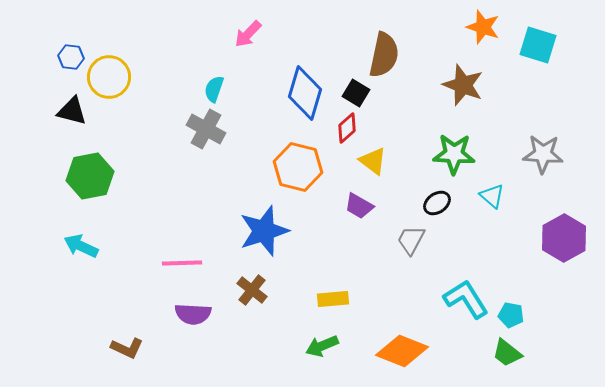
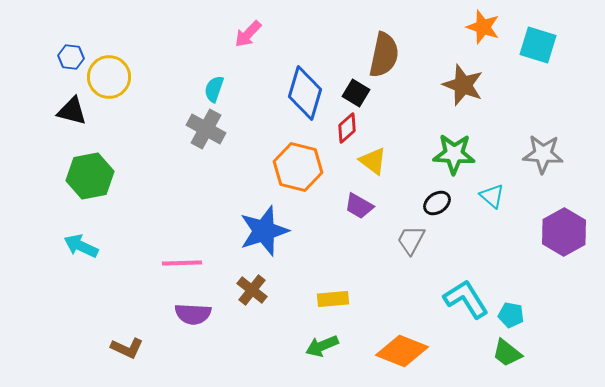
purple hexagon: moved 6 px up
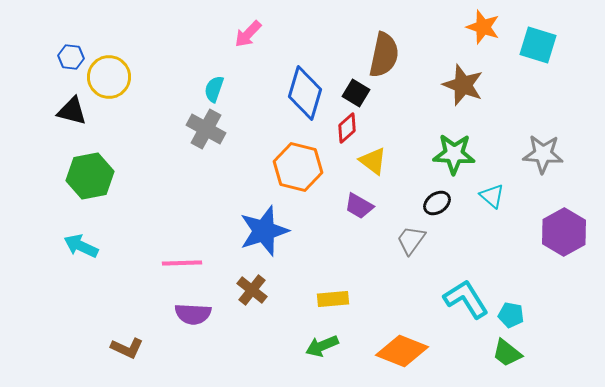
gray trapezoid: rotated 8 degrees clockwise
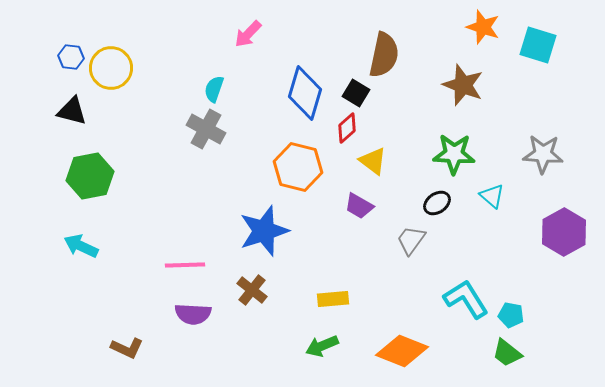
yellow circle: moved 2 px right, 9 px up
pink line: moved 3 px right, 2 px down
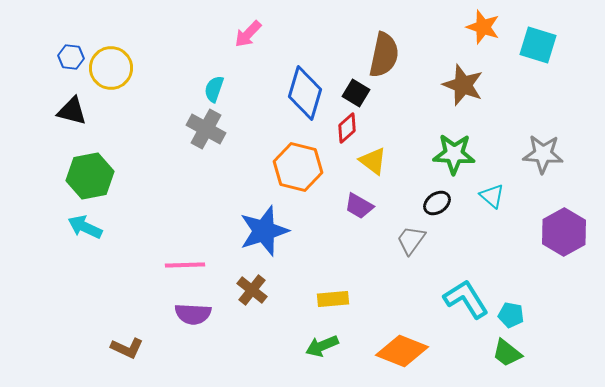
cyan arrow: moved 4 px right, 19 px up
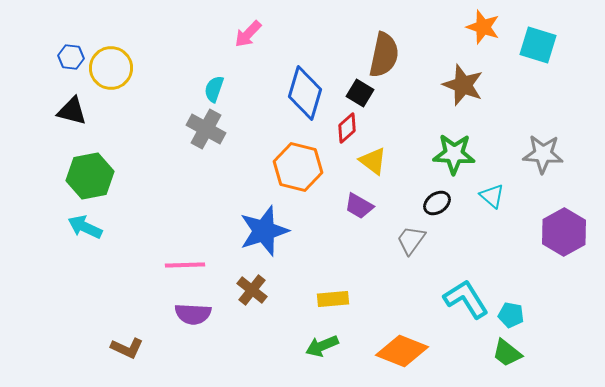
black square: moved 4 px right
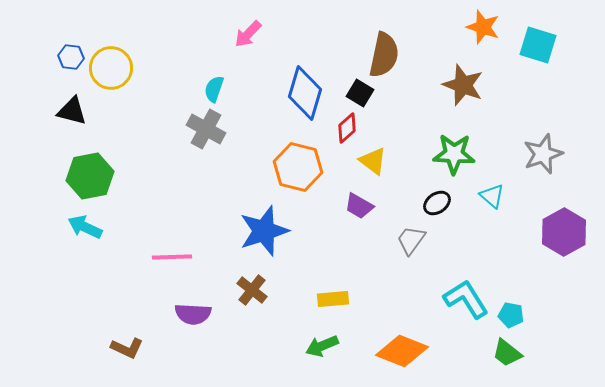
gray star: rotated 24 degrees counterclockwise
pink line: moved 13 px left, 8 px up
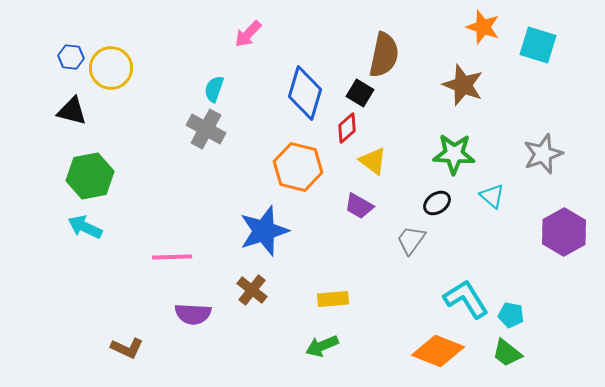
orange diamond: moved 36 px right
